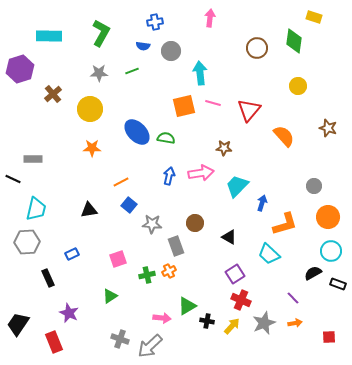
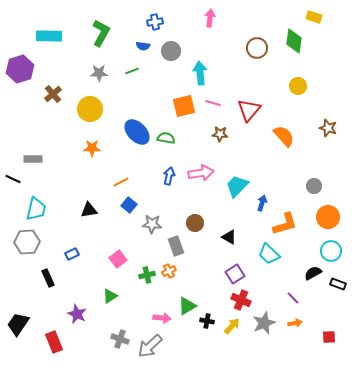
brown star at (224, 148): moved 4 px left, 14 px up
pink square at (118, 259): rotated 18 degrees counterclockwise
purple star at (69, 313): moved 8 px right, 1 px down
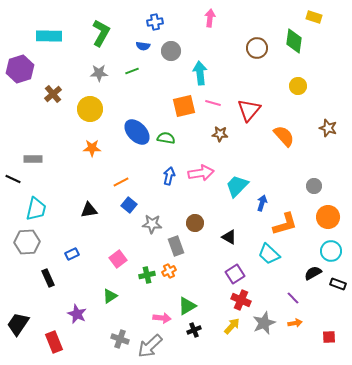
black cross at (207, 321): moved 13 px left, 9 px down; rotated 32 degrees counterclockwise
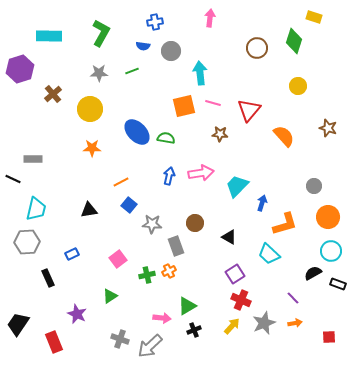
green diamond at (294, 41): rotated 10 degrees clockwise
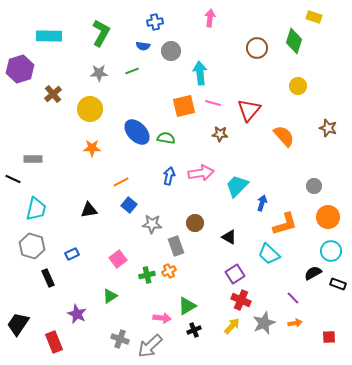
gray hexagon at (27, 242): moved 5 px right, 4 px down; rotated 20 degrees clockwise
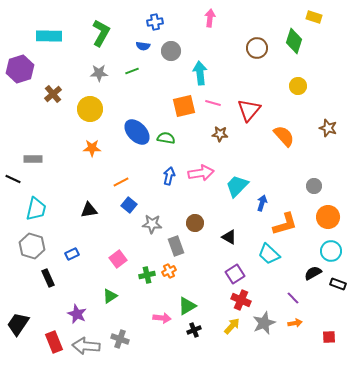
gray arrow at (150, 346): moved 64 px left; rotated 48 degrees clockwise
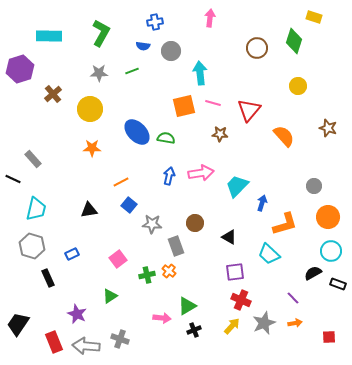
gray rectangle at (33, 159): rotated 48 degrees clockwise
orange cross at (169, 271): rotated 24 degrees counterclockwise
purple square at (235, 274): moved 2 px up; rotated 24 degrees clockwise
